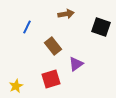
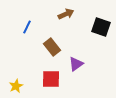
brown arrow: rotated 14 degrees counterclockwise
brown rectangle: moved 1 px left, 1 px down
red square: rotated 18 degrees clockwise
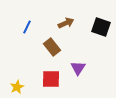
brown arrow: moved 9 px down
purple triangle: moved 2 px right, 4 px down; rotated 21 degrees counterclockwise
yellow star: moved 1 px right, 1 px down
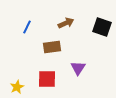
black square: moved 1 px right
brown rectangle: rotated 60 degrees counterclockwise
red square: moved 4 px left
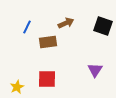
black square: moved 1 px right, 1 px up
brown rectangle: moved 4 px left, 5 px up
purple triangle: moved 17 px right, 2 px down
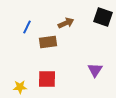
black square: moved 9 px up
yellow star: moved 3 px right; rotated 24 degrees clockwise
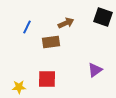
brown rectangle: moved 3 px right
purple triangle: rotated 21 degrees clockwise
yellow star: moved 1 px left
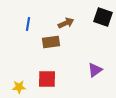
blue line: moved 1 px right, 3 px up; rotated 16 degrees counterclockwise
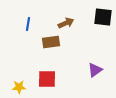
black square: rotated 12 degrees counterclockwise
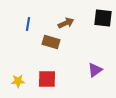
black square: moved 1 px down
brown rectangle: rotated 24 degrees clockwise
yellow star: moved 1 px left, 6 px up
